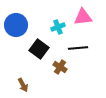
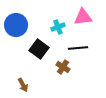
brown cross: moved 3 px right
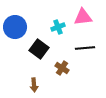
blue circle: moved 1 px left, 2 px down
black line: moved 7 px right
brown cross: moved 1 px left, 1 px down
brown arrow: moved 11 px right; rotated 24 degrees clockwise
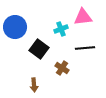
cyan cross: moved 3 px right, 2 px down
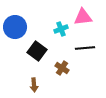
black square: moved 2 px left, 2 px down
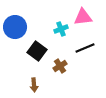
black line: rotated 18 degrees counterclockwise
brown cross: moved 2 px left, 2 px up; rotated 24 degrees clockwise
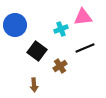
blue circle: moved 2 px up
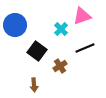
pink triangle: moved 1 px left, 1 px up; rotated 12 degrees counterclockwise
cyan cross: rotated 24 degrees counterclockwise
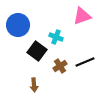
blue circle: moved 3 px right
cyan cross: moved 5 px left, 8 px down; rotated 24 degrees counterclockwise
black line: moved 14 px down
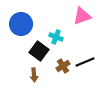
blue circle: moved 3 px right, 1 px up
black square: moved 2 px right
brown cross: moved 3 px right
brown arrow: moved 10 px up
